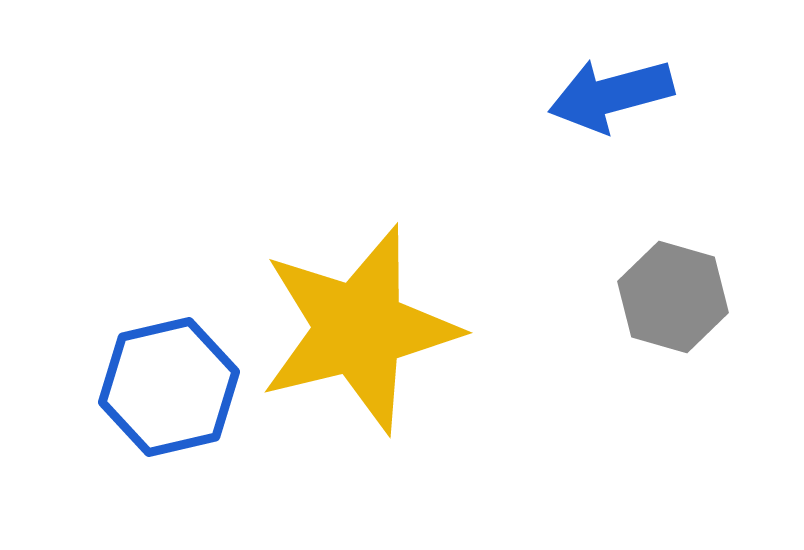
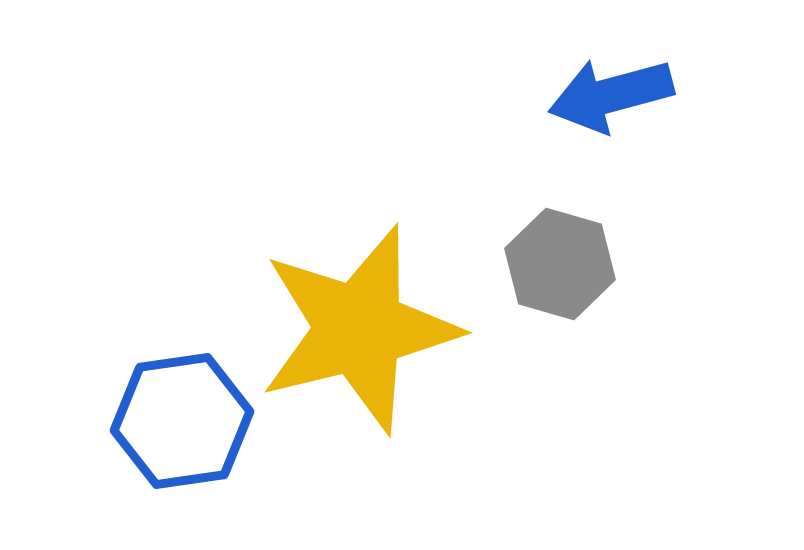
gray hexagon: moved 113 px left, 33 px up
blue hexagon: moved 13 px right, 34 px down; rotated 5 degrees clockwise
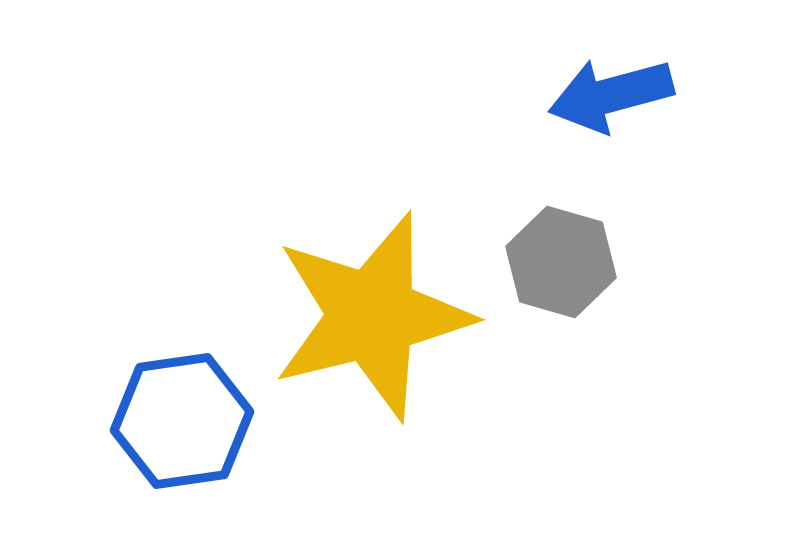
gray hexagon: moved 1 px right, 2 px up
yellow star: moved 13 px right, 13 px up
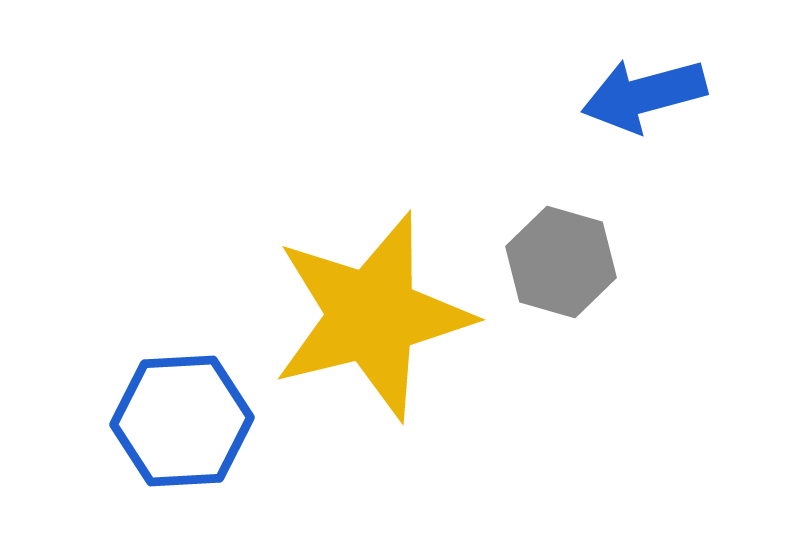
blue arrow: moved 33 px right
blue hexagon: rotated 5 degrees clockwise
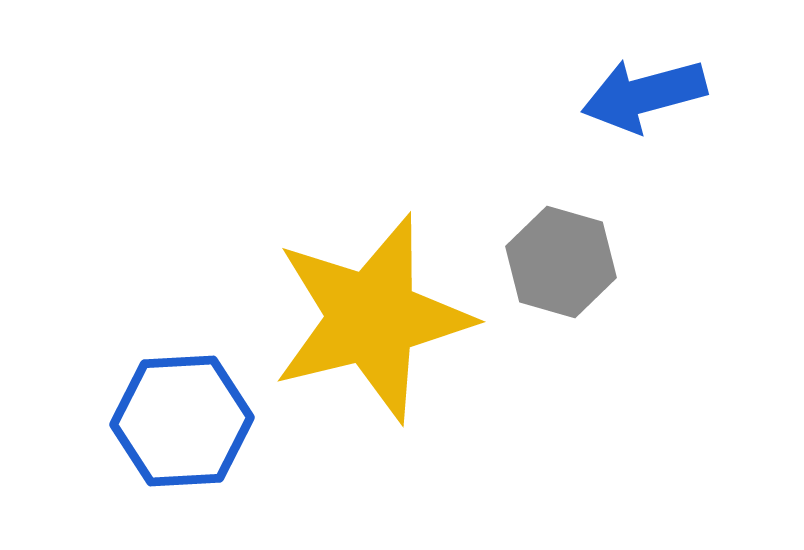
yellow star: moved 2 px down
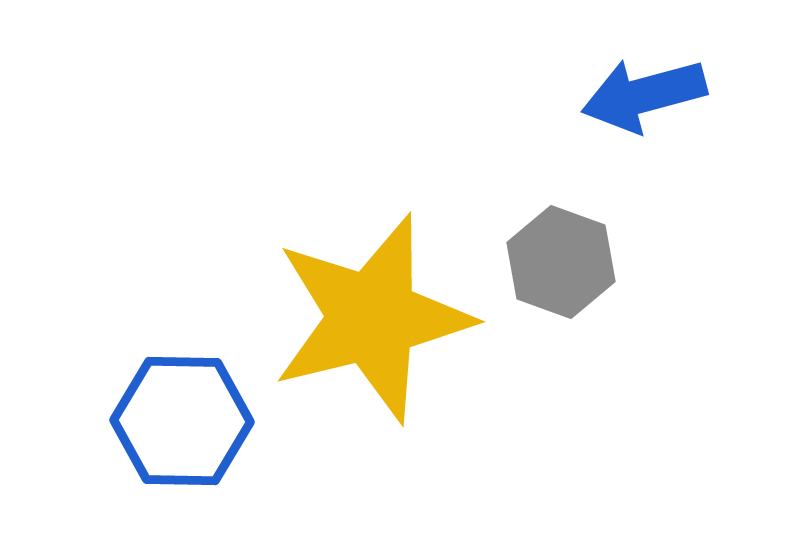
gray hexagon: rotated 4 degrees clockwise
blue hexagon: rotated 4 degrees clockwise
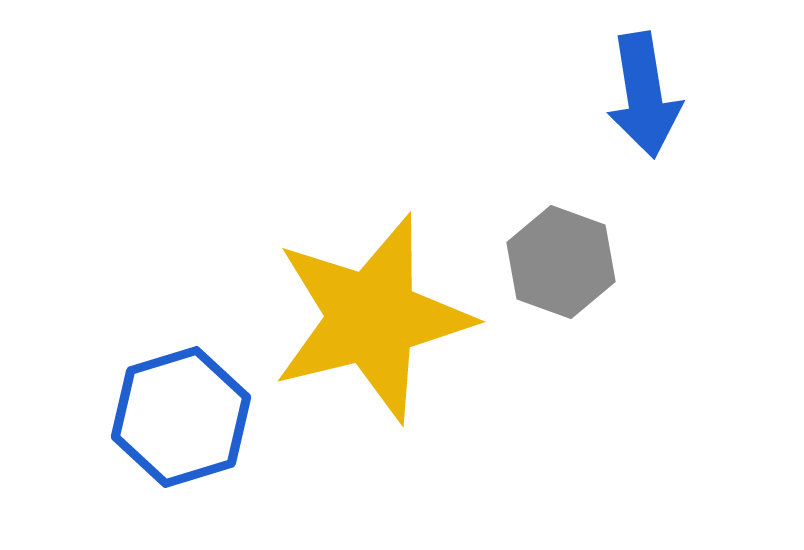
blue arrow: rotated 84 degrees counterclockwise
blue hexagon: moved 1 px left, 4 px up; rotated 18 degrees counterclockwise
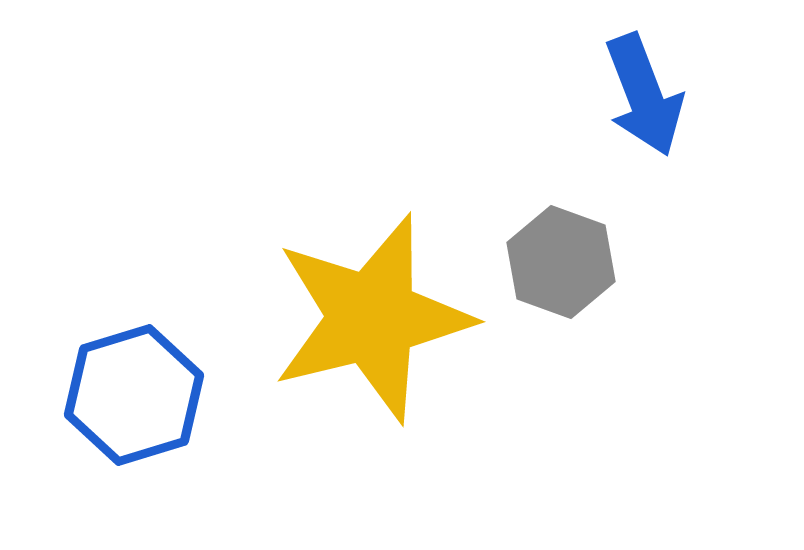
blue arrow: rotated 12 degrees counterclockwise
blue hexagon: moved 47 px left, 22 px up
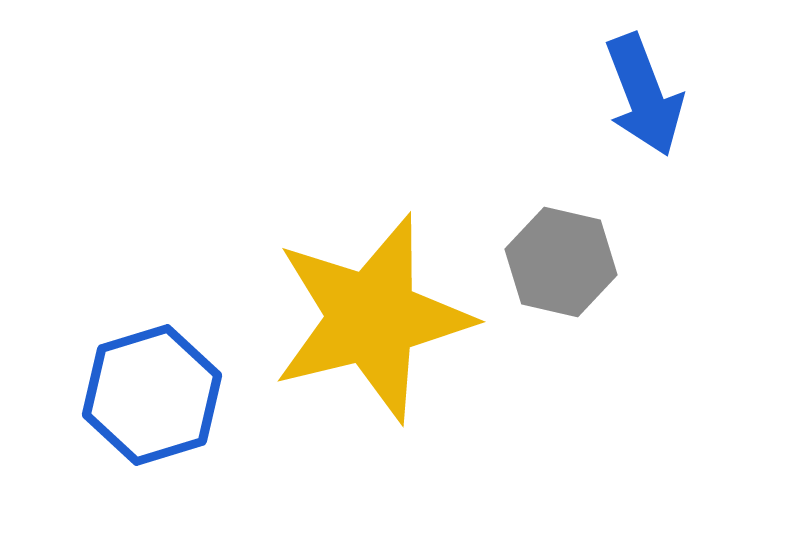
gray hexagon: rotated 7 degrees counterclockwise
blue hexagon: moved 18 px right
